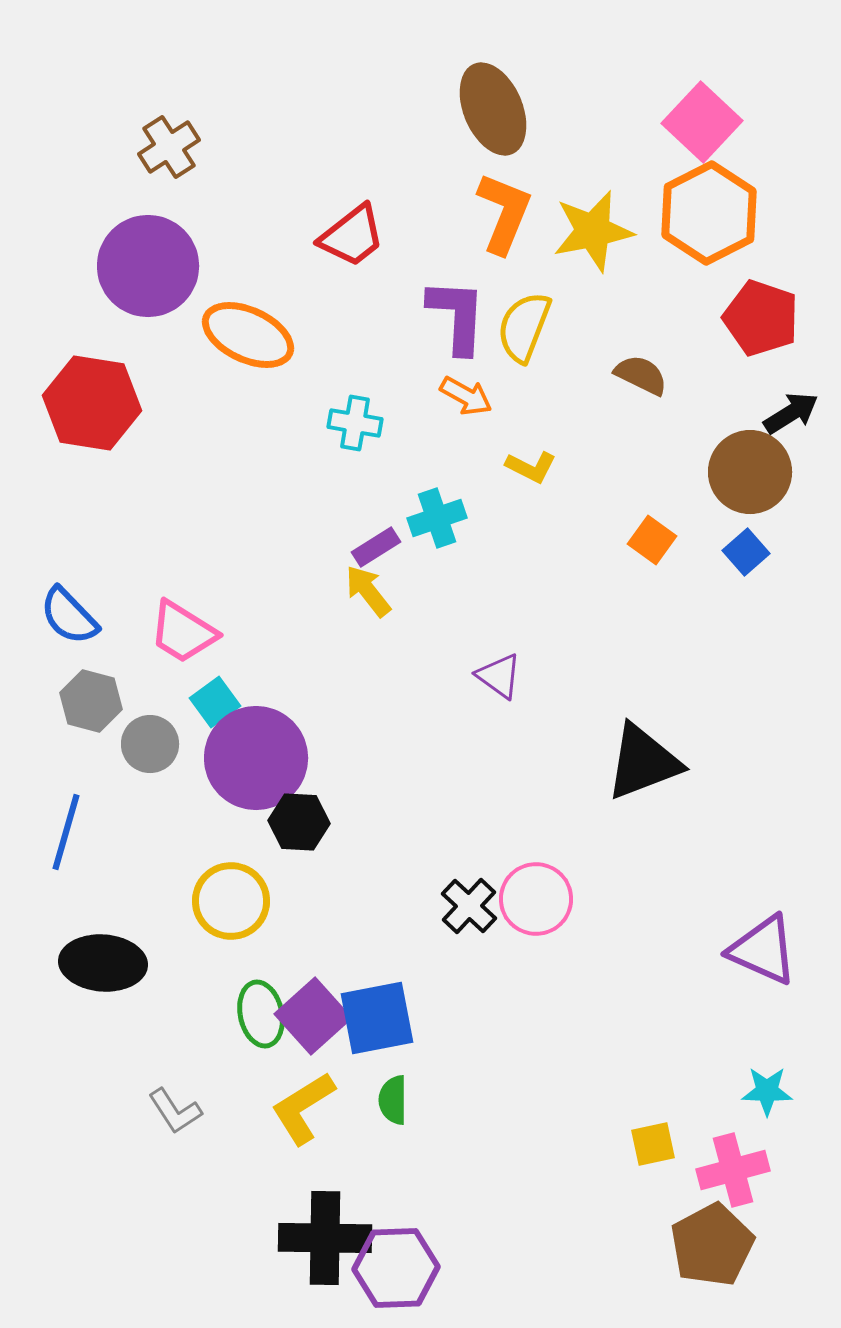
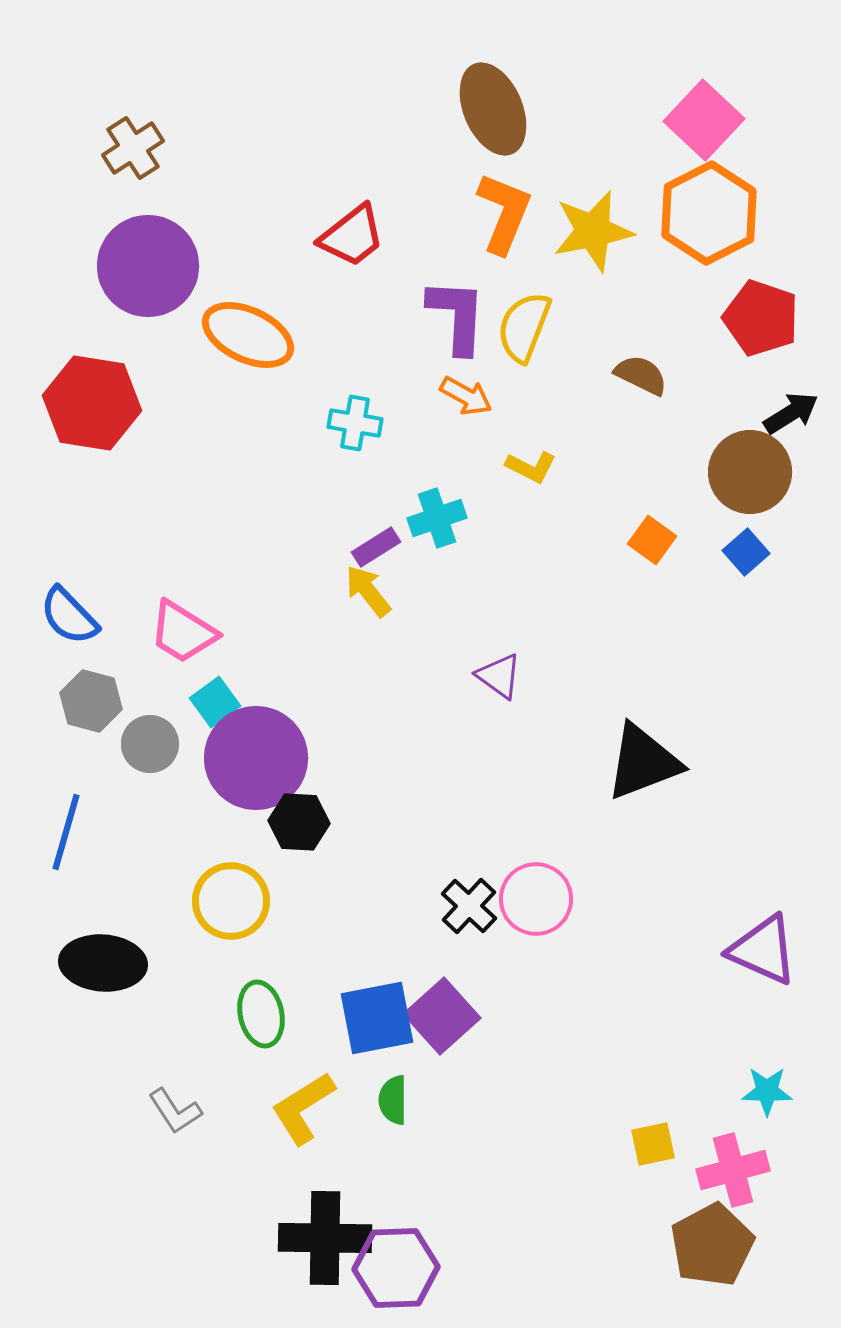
pink square at (702, 122): moved 2 px right, 2 px up
brown cross at (169, 147): moved 36 px left, 1 px down
purple square at (313, 1016): moved 129 px right
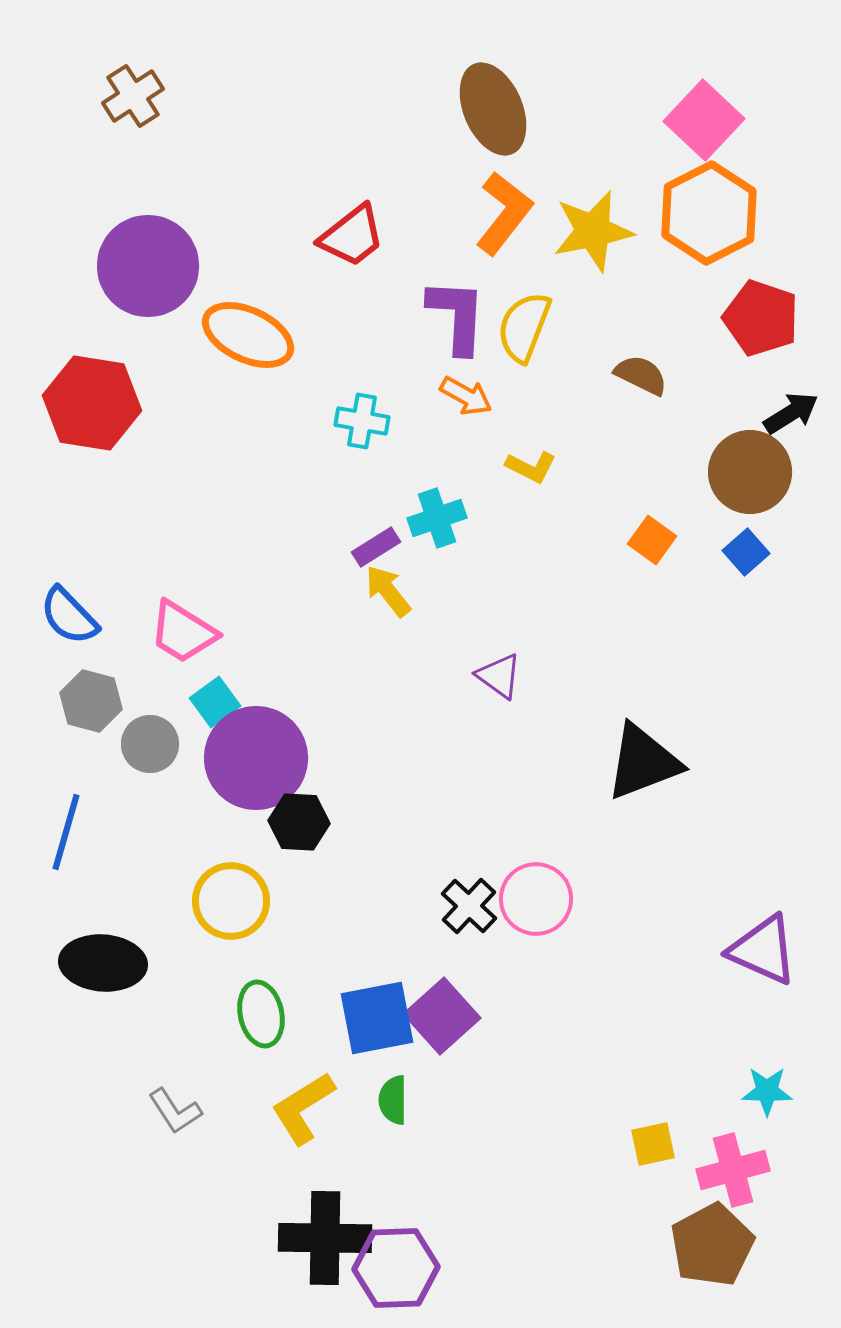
brown cross at (133, 148): moved 52 px up
orange L-shape at (504, 213): rotated 16 degrees clockwise
cyan cross at (355, 423): moved 7 px right, 2 px up
yellow arrow at (368, 591): moved 20 px right
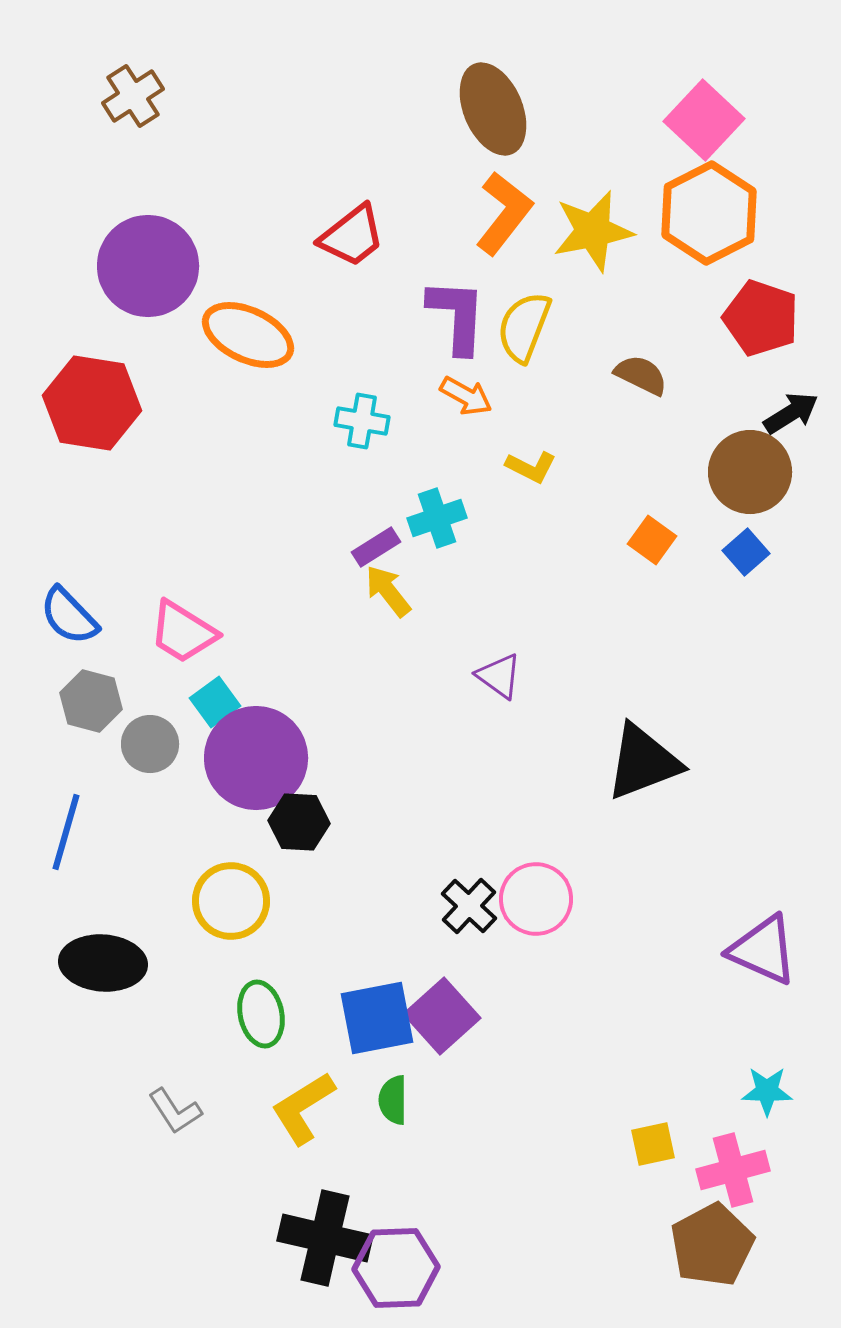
black cross at (325, 1238): rotated 12 degrees clockwise
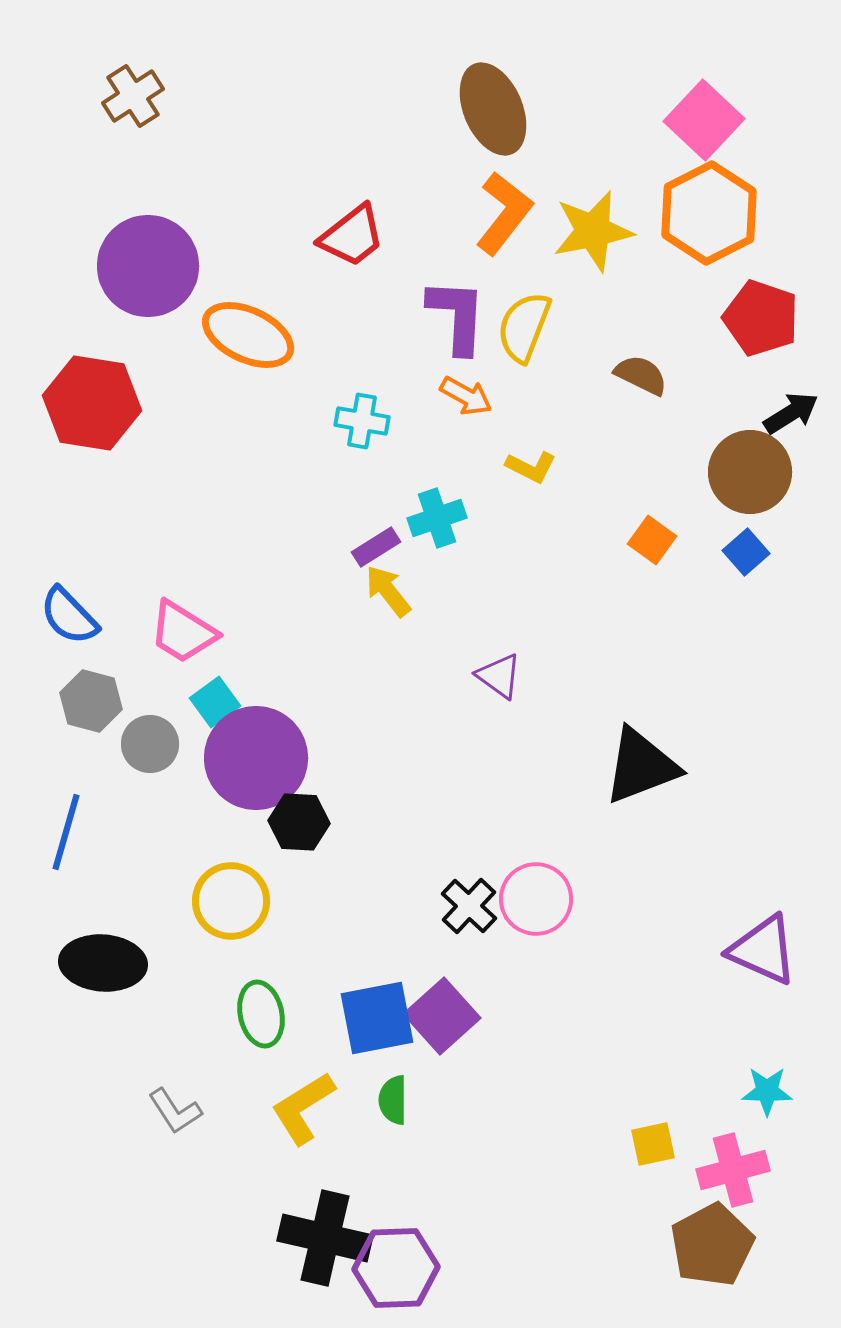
black triangle at (643, 762): moved 2 px left, 4 px down
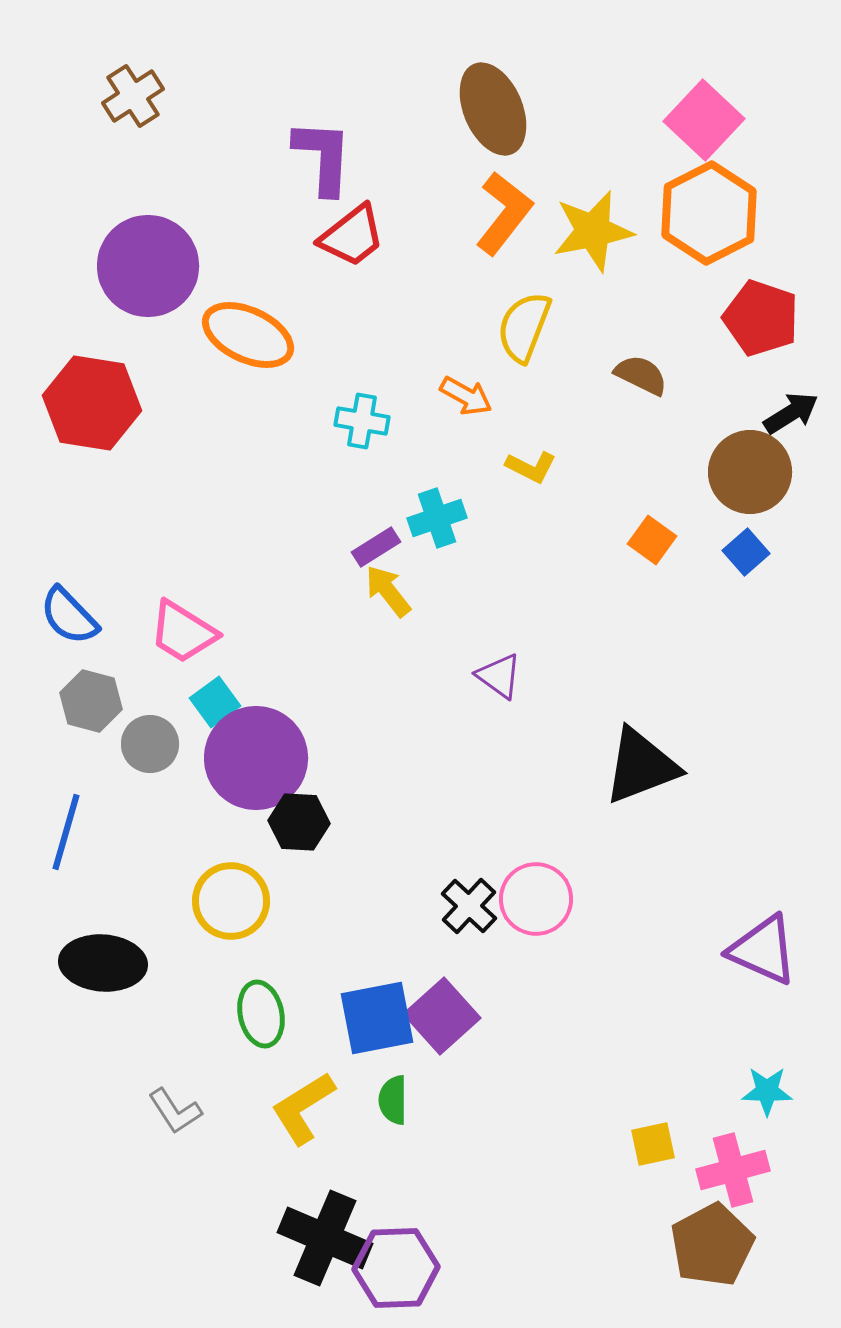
purple L-shape at (457, 316): moved 134 px left, 159 px up
black cross at (325, 1238): rotated 10 degrees clockwise
